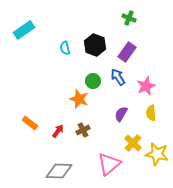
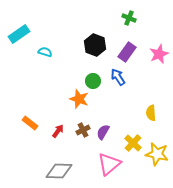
cyan rectangle: moved 5 px left, 4 px down
cyan semicircle: moved 20 px left, 4 px down; rotated 120 degrees clockwise
pink star: moved 13 px right, 32 px up
purple semicircle: moved 18 px left, 18 px down
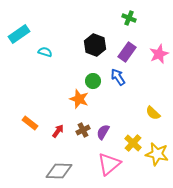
yellow semicircle: moved 2 px right; rotated 42 degrees counterclockwise
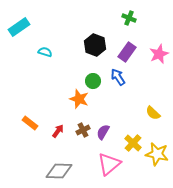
cyan rectangle: moved 7 px up
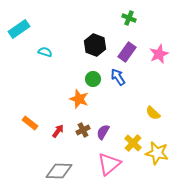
cyan rectangle: moved 2 px down
green circle: moved 2 px up
yellow star: moved 1 px up
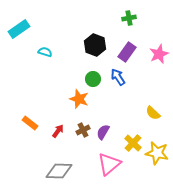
green cross: rotated 32 degrees counterclockwise
